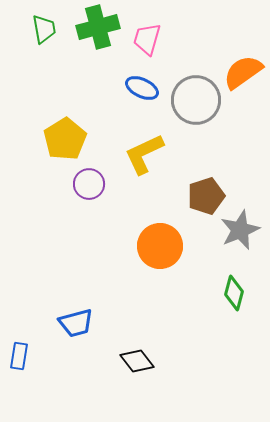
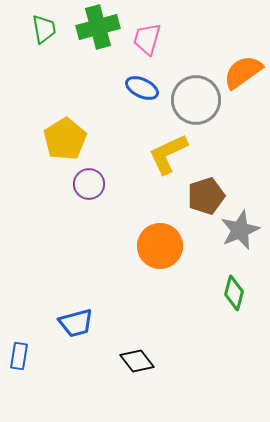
yellow L-shape: moved 24 px right
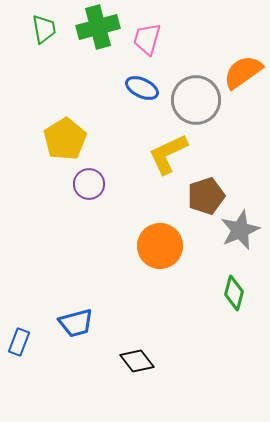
blue rectangle: moved 14 px up; rotated 12 degrees clockwise
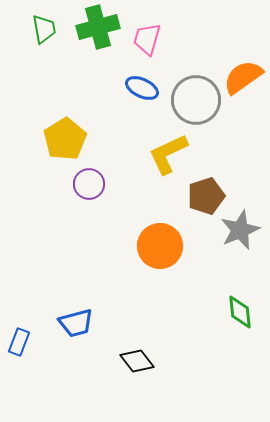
orange semicircle: moved 5 px down
green diamond: moved 6 px right, 19 px down; rotated 20 degrees counterclockwise
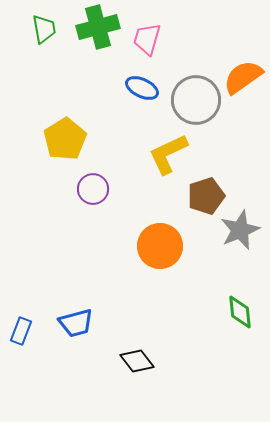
purple circle: moved 4 px right, 5 px down
blue rectangle: moved 2 px right, 11 px up
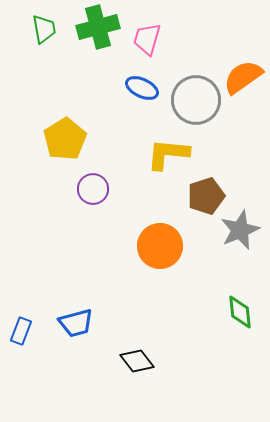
yellow L-shape: rotated 30 degrees clockwise
